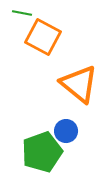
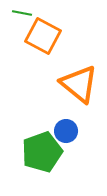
orange square: moved 1 px up
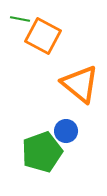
green line: moved 2 px left, 6 px down
orange triangle: moved 1 px right
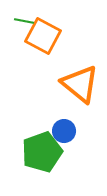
green line: moved 4 px right, 2 px down
blue circle: moved 2 px left
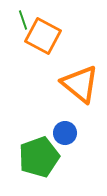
green line: moved 1 px left, 1 px up; rotated 60 degrees clockwise
blue circle: moved 1 px right, 2 px down
green pentagon: moved 3 px left, 5 px down
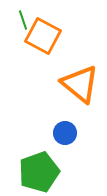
green pentagon: moved 15 px down
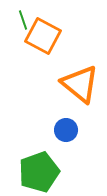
blue circle: moved 1 px right, 3 px up
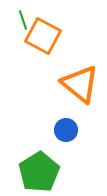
green pentagon: rotated 12 degrees counterclockwise
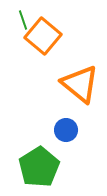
orange square: rotated 12 degrees clockwise
green pentagon: moved 5 px up
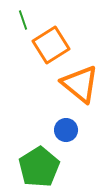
orange square: moved 8 px right, 9 px down; rotated 18 degrees clockwise
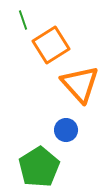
orange triangle: rotated 9 degrees clockwise
